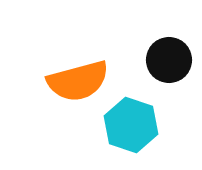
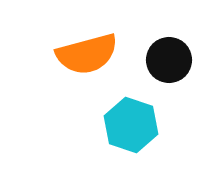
orange semicircle: moved 9 px right, 27 px up
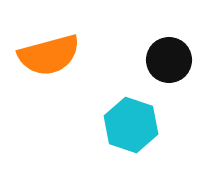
orange semicircle: moved 38 px left, 1 px down
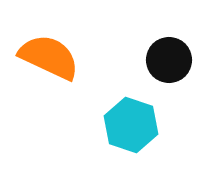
orange semicircle: moved 2 px down; rotated 140 degrees counterclockwise
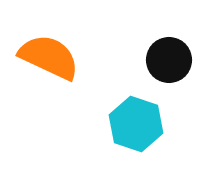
cyan hexagon: moved 5 px right, 1 px up
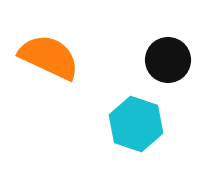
black circle: moved 1 px left
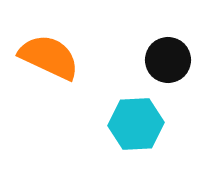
cyan hexagon: rotated 22 degrees counterclockwise
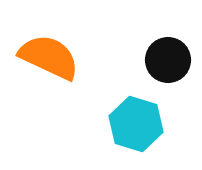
cyan hexagon: rotated 20 degrees clockwise
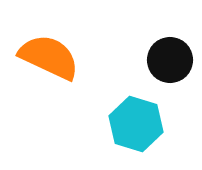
black circle: moved 2 px right
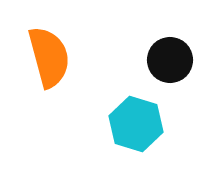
orange semicircle: rotated 50 degrees clockwise
